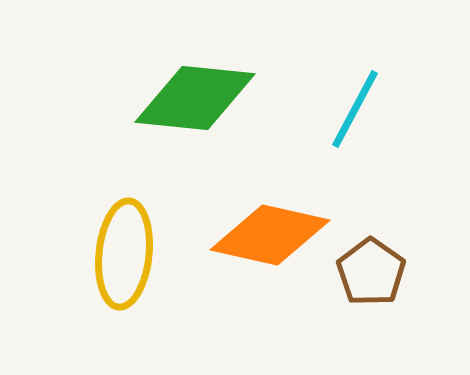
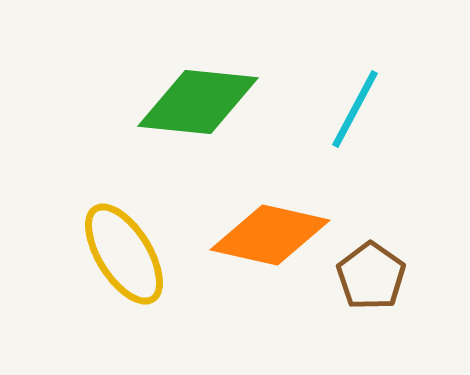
green diamond: moved 3 px right, 4 px down
yellow ellipse: rotated 38 degrees counterclockwise
brown pentagon: moved 4 px down
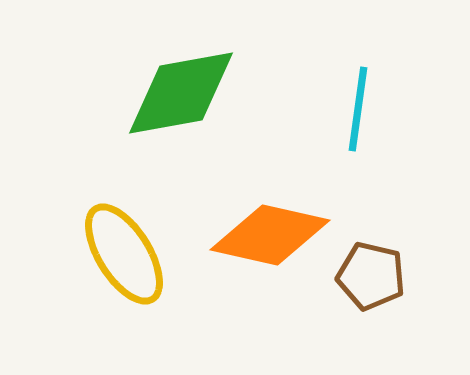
green diamond: moved 17 px left, 9 px up; rotated 16 degrees counterclockwise
cyan line: moved 3 px right; rotated 20 degrees counterclockwise
brown pentagon: rotated 22 degrees counterclockwise
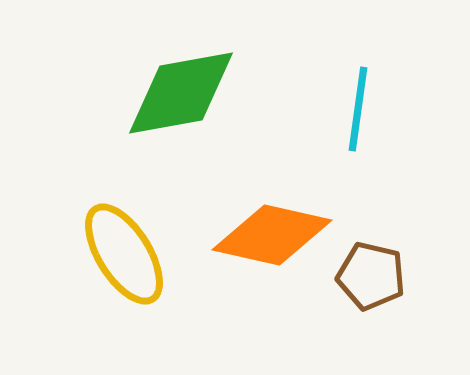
orange diamond: moved 2 px right
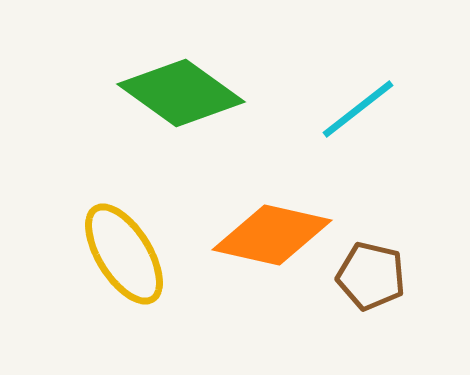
green diamond: rotated 46 degrees clockwise
cyan line: rotated 44 degrees clockwise
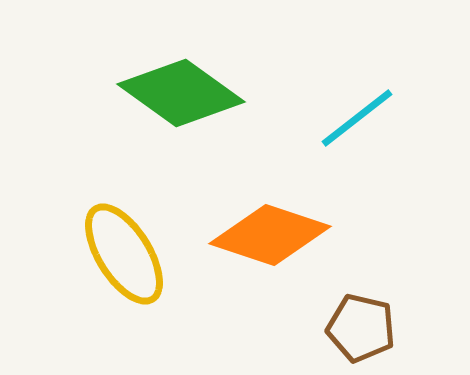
cyan line: moved 1 px left, 9 px down
orange diamond: moved 2 px left; rotated 6 degrees clockwise
brown pentagon: moved 10 px left, 52 px down
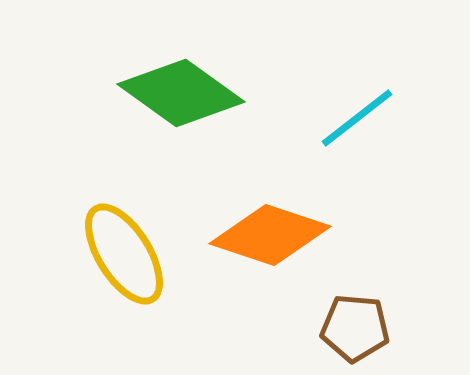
brown pentagon: moved 6 px left; rotated 8 degrees counterclockwise
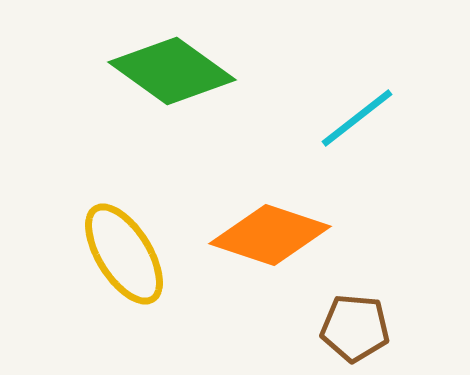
green diamond: moved 9 px left, 22 px up
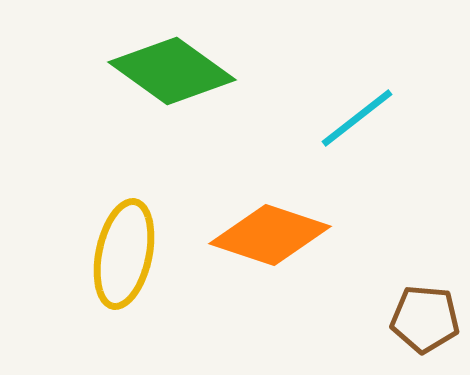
yellow ellipse: rotated 44 degrees clockwise
brown pentagon: moved 70 px right, 9 px up
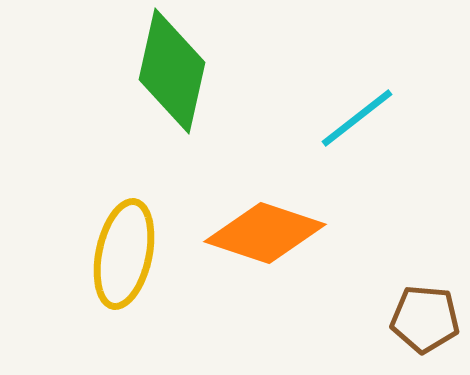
green diamond: rotated 67 degrees clockwise
orange diamond: moved 5 px left, 2 px up
